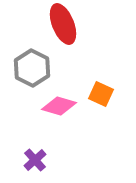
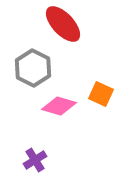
red ellipse: rotated 21 degrees counterclockwise
gray hexagon: moved 1 px right
purple cross: rotated 10 degrees clockwise
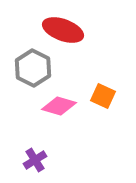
red ellipse: moved 6 px down; rotated 27 degrees counterclockwise
orange square: moved 2 px right, 2 px down
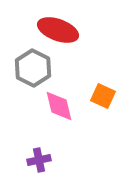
red ellipse: moved 5 px left
pink diamond: rotated 60 degrees clockwise
purple cross: moved 4 px right; rotated 20 degrees clockwise
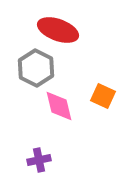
gray hexagon: moved 3 px right
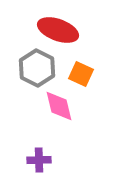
gray hexagon: moved 1 px right
orange square: moved 22 px left, 22 px up
purple cross: rotated 10 degrees clockwise
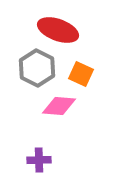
pink diamond: rotated 72 degrees counterclockwise
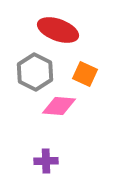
gray hexagon: moved 2 px left, 4 px down
orange square: moved 4 px right
purple cross: moved 7 px right, 1 px down
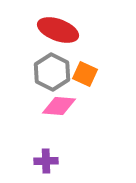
gray hexagon: moved 17 px right
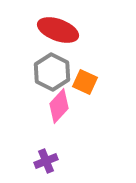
orange square: moved 8 px down
pink diamond: rotated 52 degrees counterclockwise
purple cross: rotated 20 degrees counterclockwise
